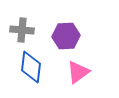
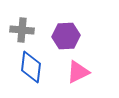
pink triangle: rotated 10 degrees clockwise
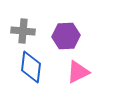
gray cross: moved 1 px right, 1 px down
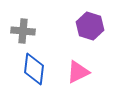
purple hexagon: moved 24 px right, 10 px up; rotated 20 degrees clockwise
blue diamond: moved 3 px right, 2 px down
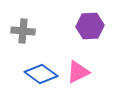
purple hexagon: rotated 20 degrees counterclockwise
blue diamond: moved 7 px right, 5 px down; rotated 60 degrees counterclockwise
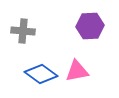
pink triangle: moved 1 px left, 1 px up; rotated 15 degrees clockwise
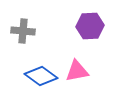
blue diamond: moved 2 px down
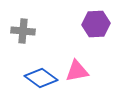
purple hexagon: moved 6 px right, 2 px up
blue diamond: moved 2 px down
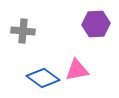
pink triangle: moved 1 px up
blue diamond: moved 2 px right
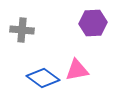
purple hexagon: moved 3 px left, 1 px up
gray cross: moved 1 px left, 1 px up
